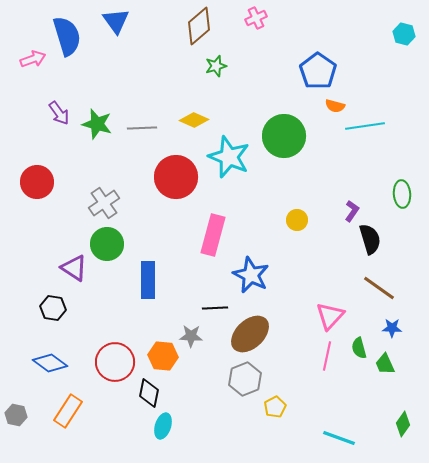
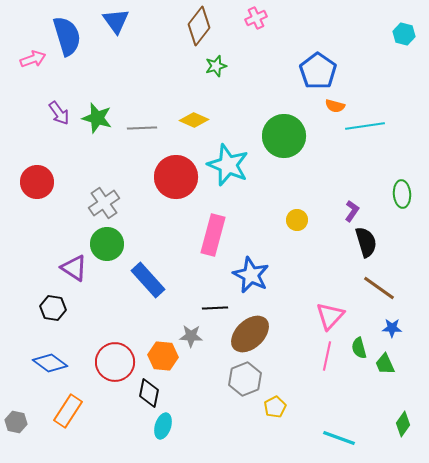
brown diamond at (199, 26): rotated 12 degrees counterclockwise
green star at (97, 124): moved 6 px up
cyan star at (229, 157): moved 1 px left, 8 px down
black semicircle at (370, 239): moved 4 px left, 3 px down
blue rectangle at (148, 280): rotated 42 degrees counterclockwise
gray hexagon at (16, 415): moved 7 px down
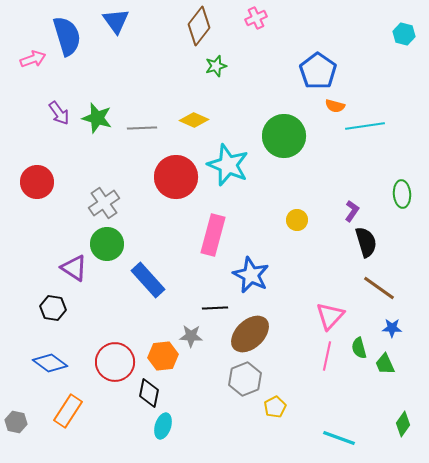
orange hexagon at (163, 356): rotated 12 degrees counterclockwise
